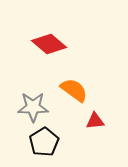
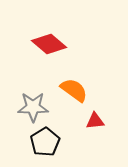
black pentagon: moved 1 px right
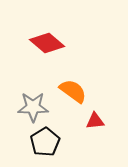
red diamond: moved 2 px left, 1 px up
orange semicircle: moved 1 px left, 1 px down
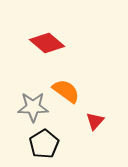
orange semicircle: moved 7 px left
red triangle: rotated 42 degrees counterclockwise
black pentagon: moved 1 px left, 2 px down
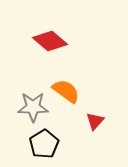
red diamond: moved 3 px right, 2 px up
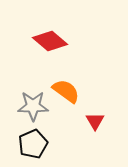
gray star: moved 1 px up
red triangle: rotated 12 degrees counterclockwise
black pentagon: moved 11 px left; rotated 8 degrees clockwise
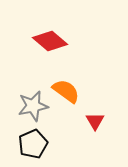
gray star: rotated 12 degrees counterclockwise
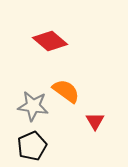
gray star: rotated 20 degrees clockwise
black pentagon: moved 1 px left, 2 px down
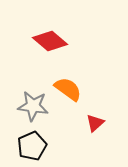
orange semicircle: moved 2 px right, 2 px up
red triangle: moved 2 px down; rotated 18 degrees clockwise
